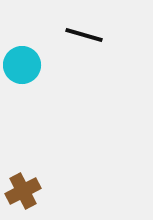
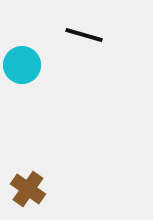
brown cross: moved 5 px right, 2 px up; rotated 28 degrees counterclockwise
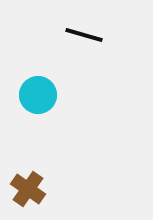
cyan circle: moved 16 px right, 30 px down
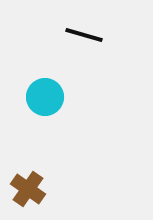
cyan circle: moved 7 px right, 2 px down
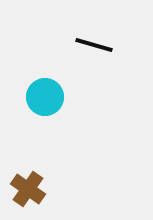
black line: moved 10 px right, 10 px down
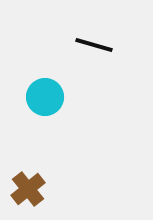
brown cross: rotated 16 degrees clockwise
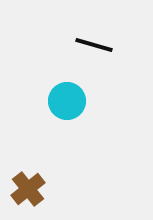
cyan circle: moved 22 px right, 4 px down
